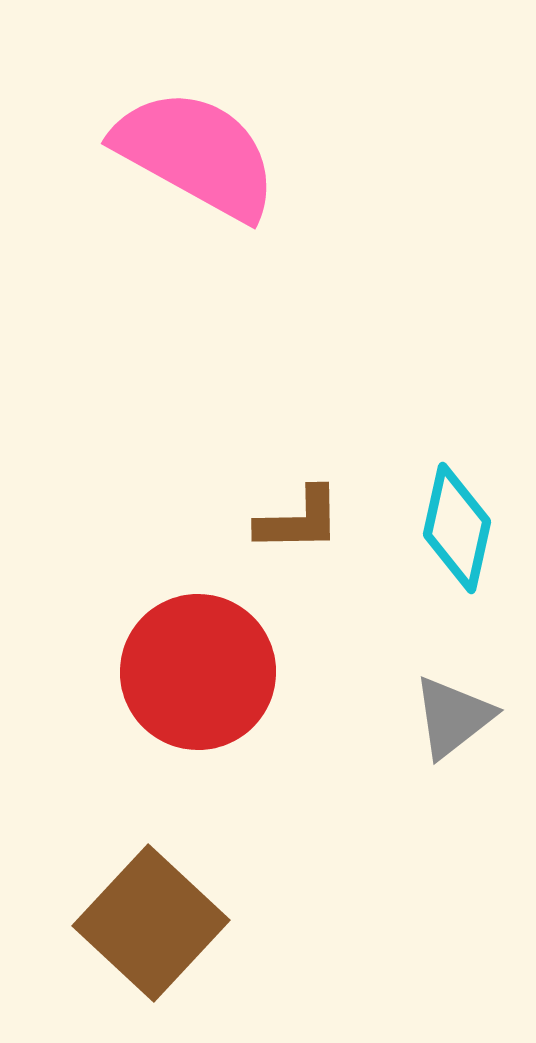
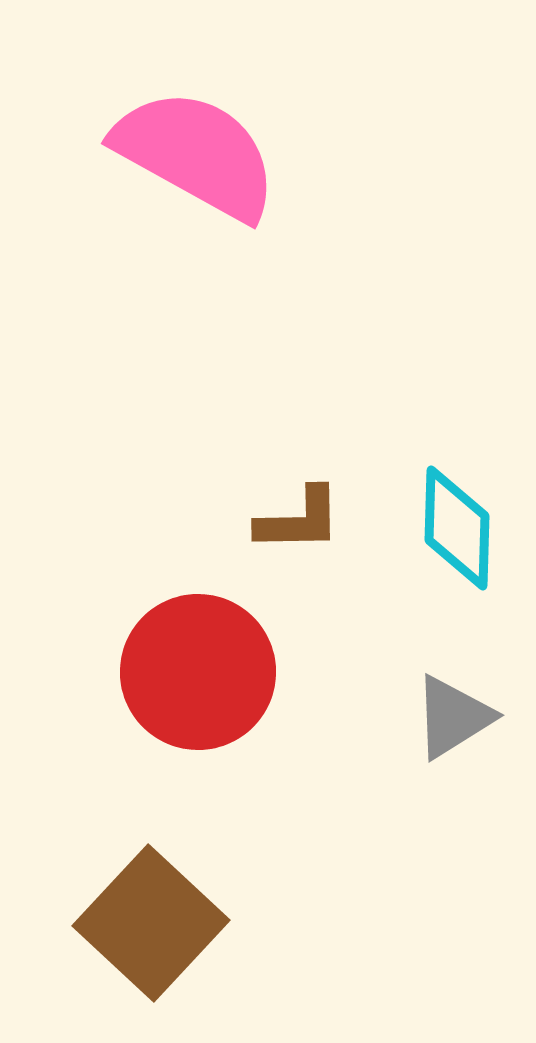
cyan diamond: rotated 11 degrees counterclockwise
gray triangle: rotated 6 degrees clockwise
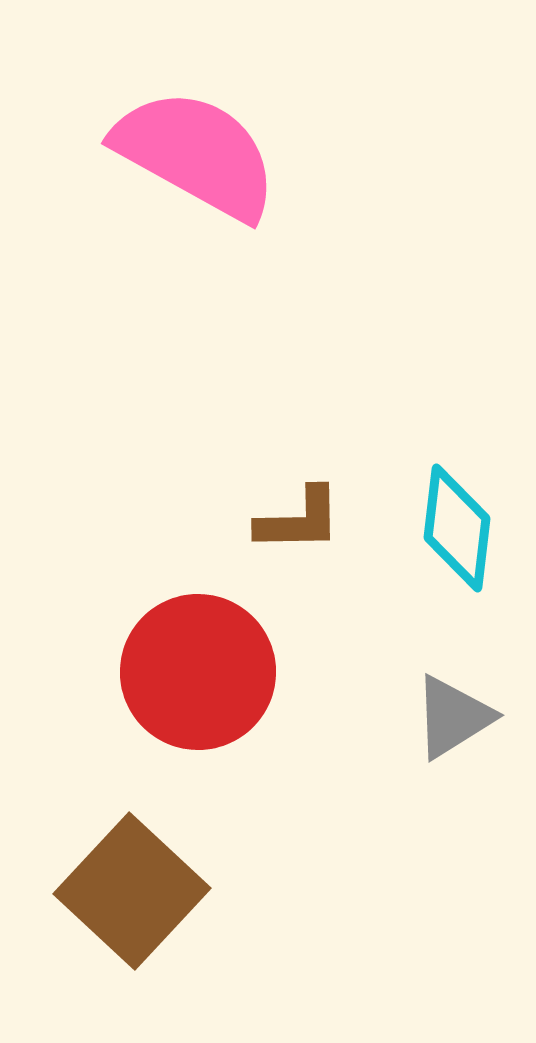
cyan diamond: rotated 5 degrees clockwise
brown square: moved 19 px left, 32 px up
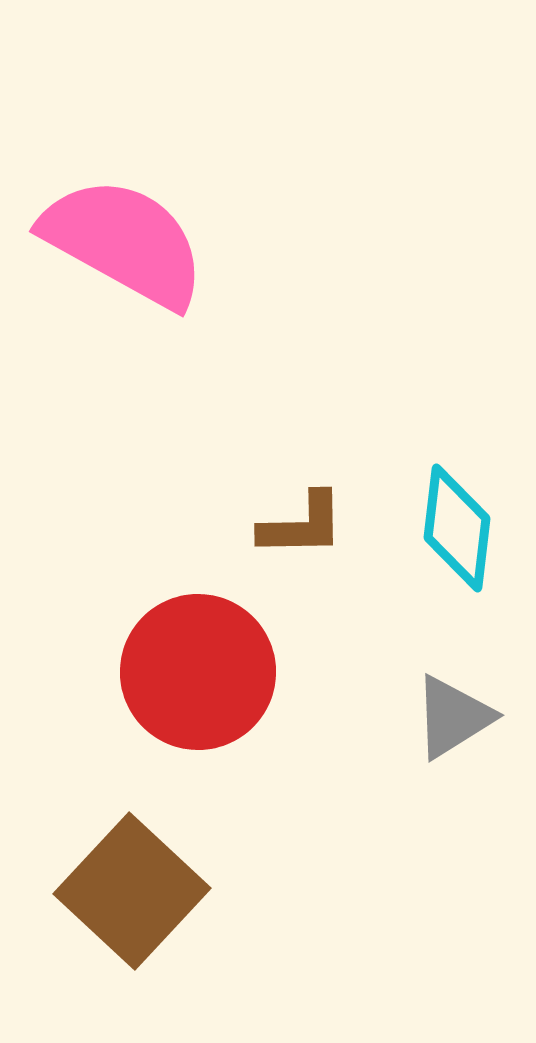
pink semicircle: moved 72 px left, 88 px down
brown L-shape: moved 3 px right, 5 px down
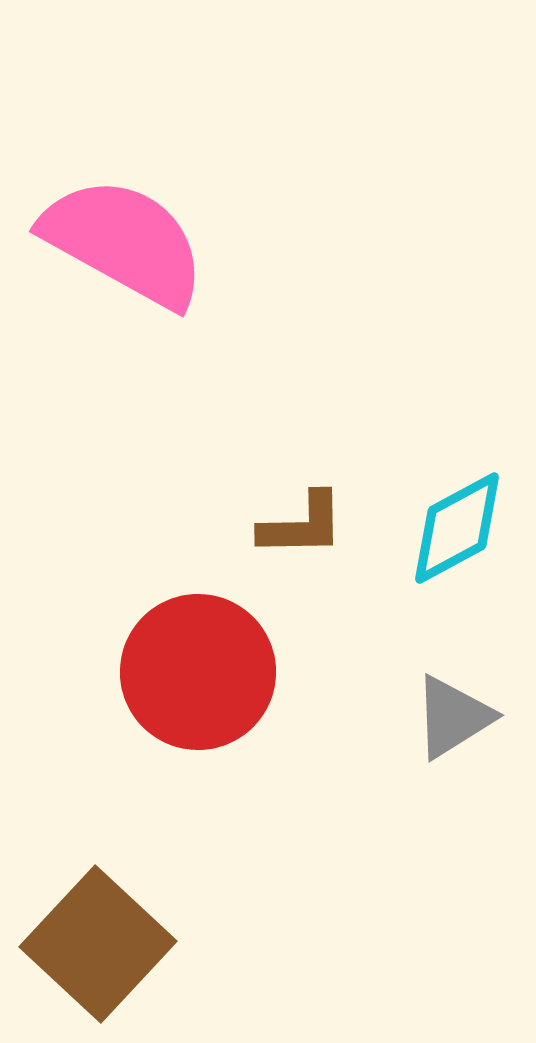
cyan diamond: rotated 55 degrees clockwise
brown square: moved 34 px left, 53 px down
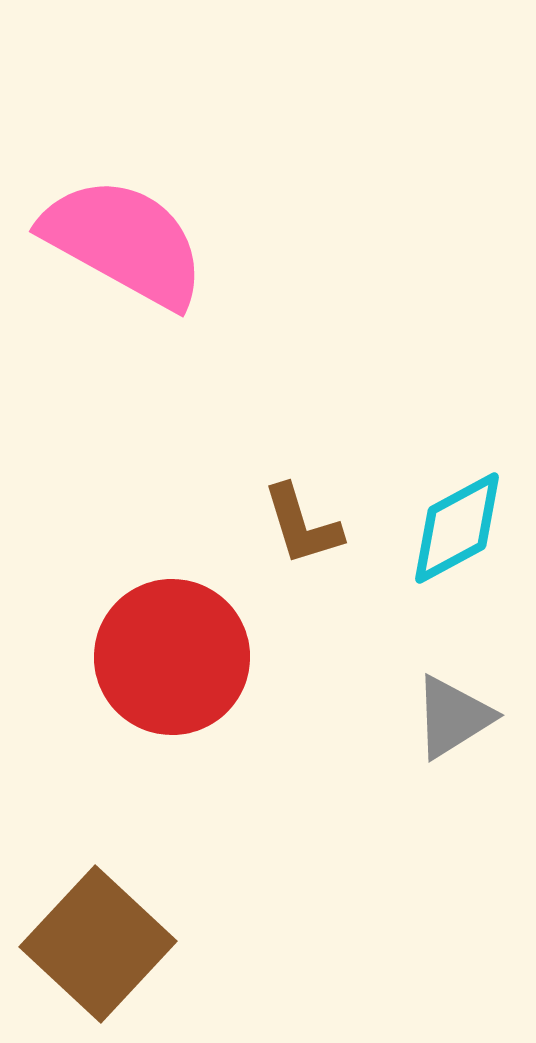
brown L-shape: rotated 74 degrees clockwise
red circle: moved 26 px left, 15 px up
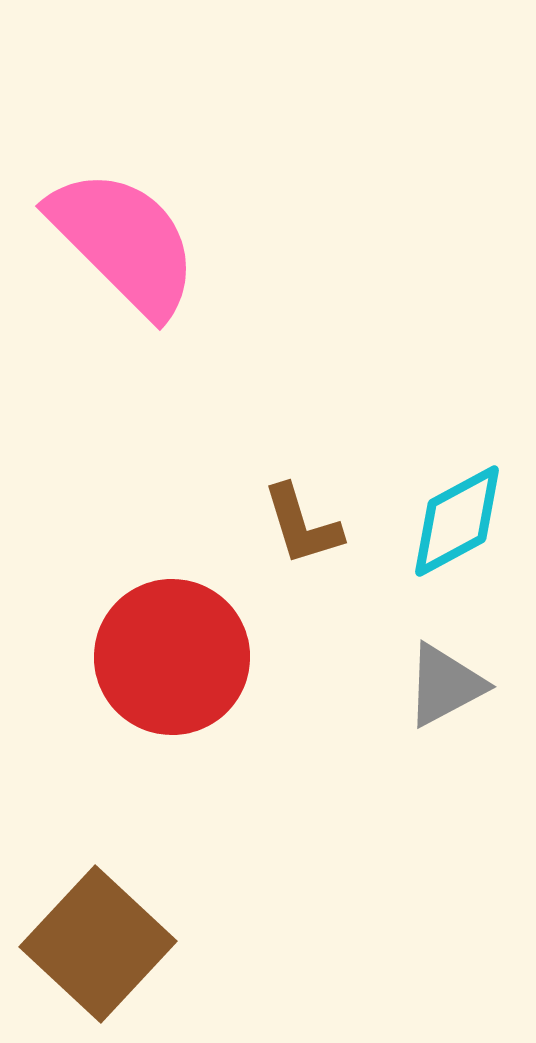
pink semicircle: rotated 16 degrees clockwise
cyan diamond: moved 7 px up
gray triangle: moved 8 px left, 32 px up; rotated 4 degrees clockwise
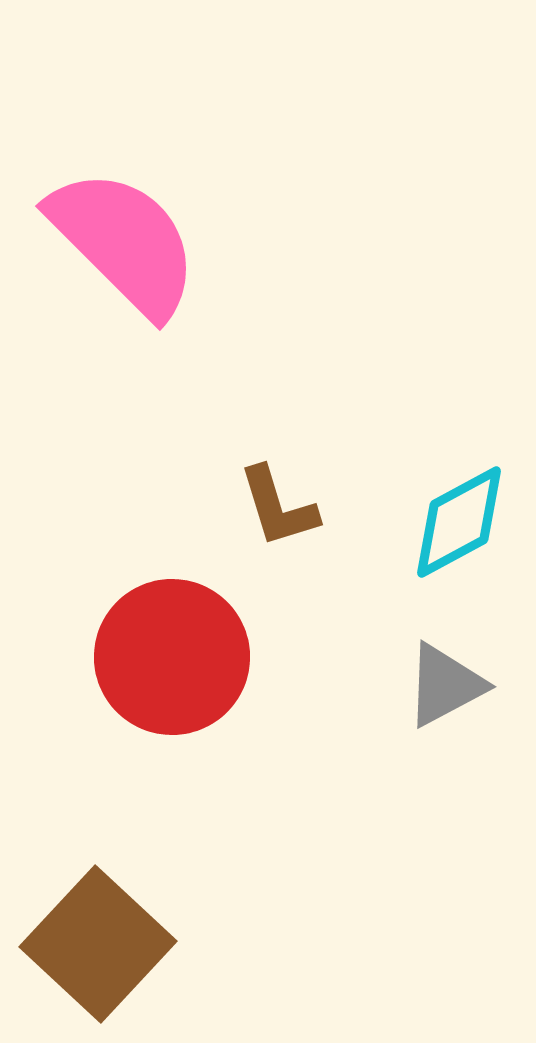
cyan diamond: moved 2 px right, 1 px down
brown L-shape: moved 24 px left, 18 px up
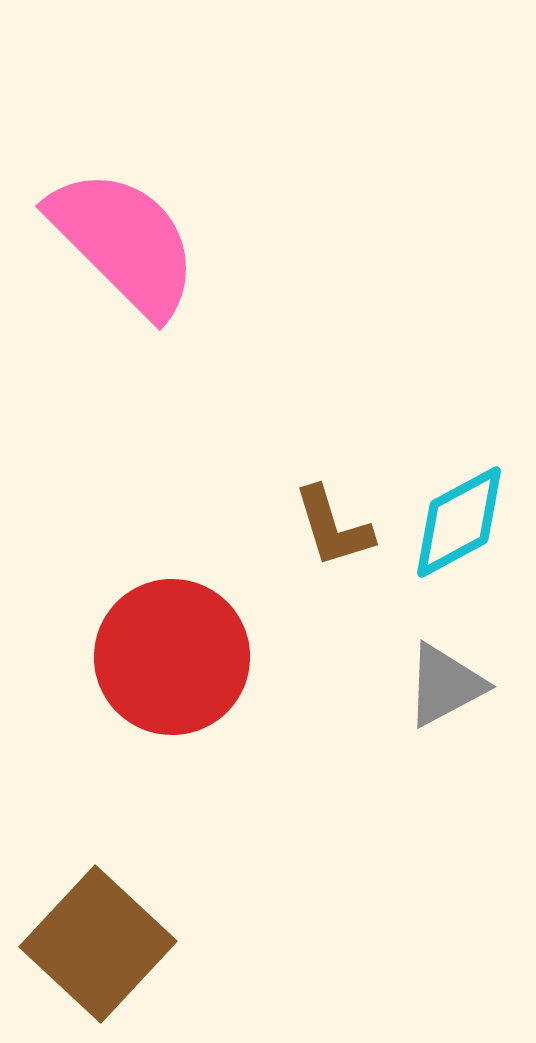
brown L-shape: moved 55 px right, 20 px down
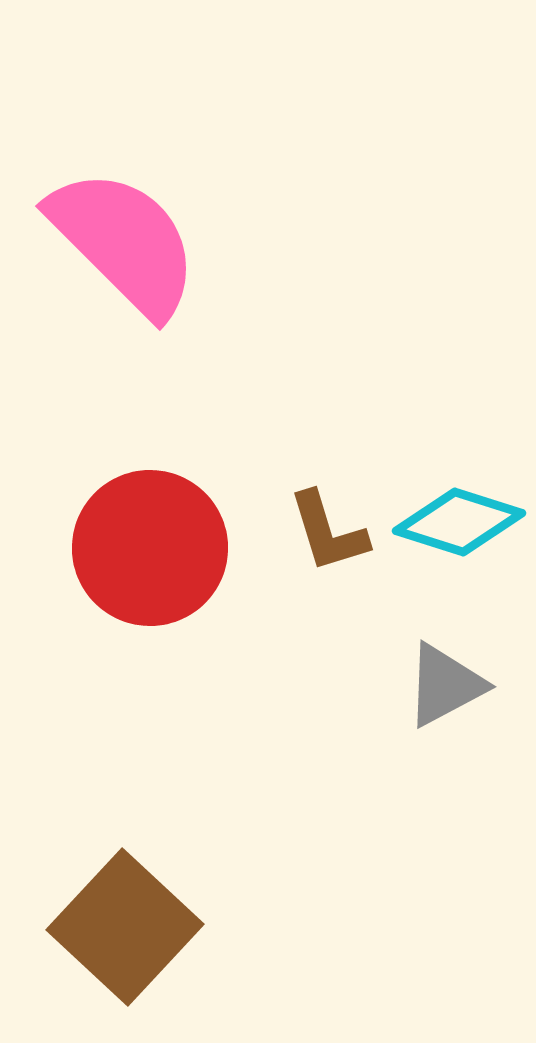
cyan diamond: rotated 46 degrees clockwise
brown L-shape: moved 5 px left, 5 px down
red circle: moved 22 px left, 109 px up
brown square: moved 27 px right, 17 px up
